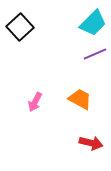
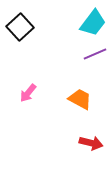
cyan trapezoid: rotated 8 degrees counterclockwise
pink arrow: moved 7 px left, 9 px up; rotated 12 degrees clockwise
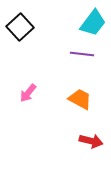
purple line: moved 13 px left; rotated 30 degrees clockwise
red arrow: moved 2 px up
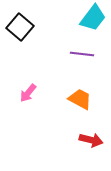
cyan trapezoid: moved 5 px up
black square: rotated 8 degrees counterclockwise
red arrow: moved 1 px up
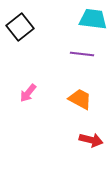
cyan trapezoid: moved 1 px down; rotated 120 degrees counterclockwise
black square: rotated 12 degrees clockwise
